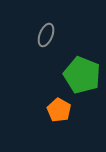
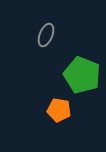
orange pentagon: rotated 20 degrees counterclockwise
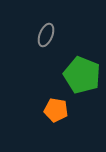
orange pentagon: moved 3 px left
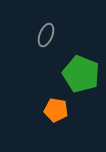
green pentagon: moved 1 px left, 1 px up
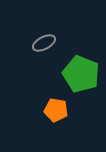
gray ellipse: moved 2 px left, 8 px down; rotated 40 degrees clockwise
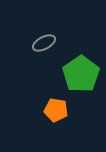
green pentagon: rotated 15 degrees clockwise
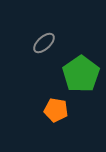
gray ellipse: rotated 15 degrees counterclockwise
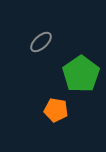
gray ellipse: moved 3 px left, 1 px up
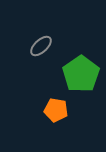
gray ellipse: moved 4 px down
